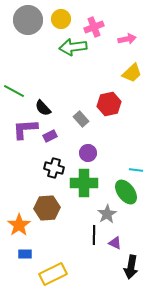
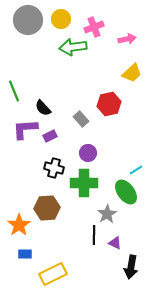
green line: rotated 40 degrees clockwise
cyan line: rotated 40 degrees counterclockwise
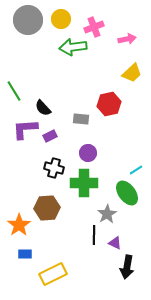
green line: rotated 10 degrees counterclockwise
gray rectangle: rotated 42 degrees counterclockwise
green ellipse: moved 1 px right, 1 px down
black arrow: moved 4 px left
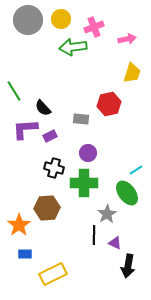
yellow trapezoid: rotated 30 degrees counterclockwise
black arrow: moved 1 px right, 1 px up
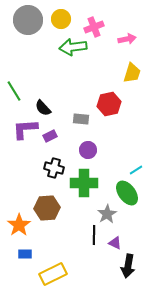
purple circle: moved 3 px up
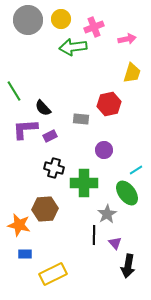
purple circle: moved 16 px right
brown hexagon: moved 2 px left, 1 px down
orange star: rotated 25 degrees counterclockwise
purple triangle: rotated 24 degrees clockwise
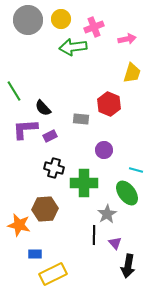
red hexagon: rotated 25 degrees counterclockwise
cyan line: rotated 48 degrees clockwise
blue rectangle: moved 10 px right
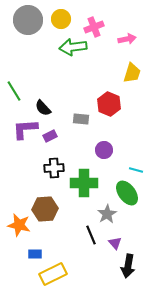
black cross: rotated 18 degrees counterclockwise
black line: moved 3 px left; rotated 24 degrees counterclockwise
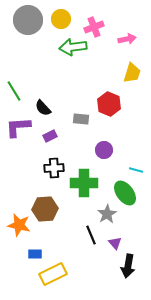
purple L-shape: moved 7 px left, 2 px up
green ellipse: moved 2 px left
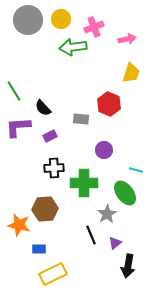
yellow trapezoid: moved 1 px left
purple triangle: rotated 32 degrees clockwise
blue rectangle: moved 4 px right, 5 px up
